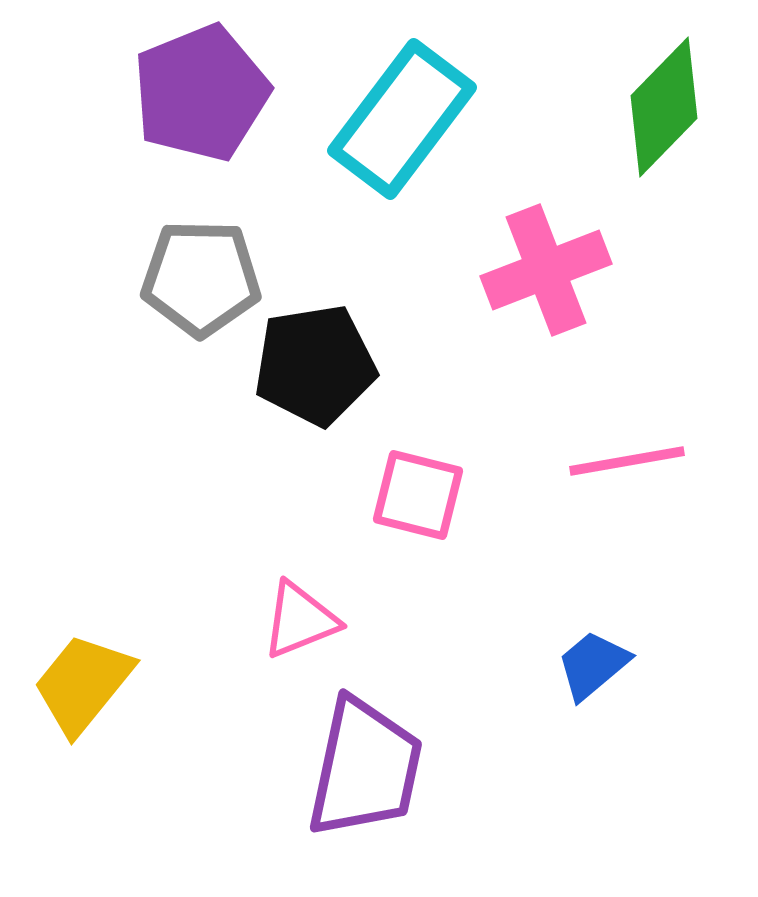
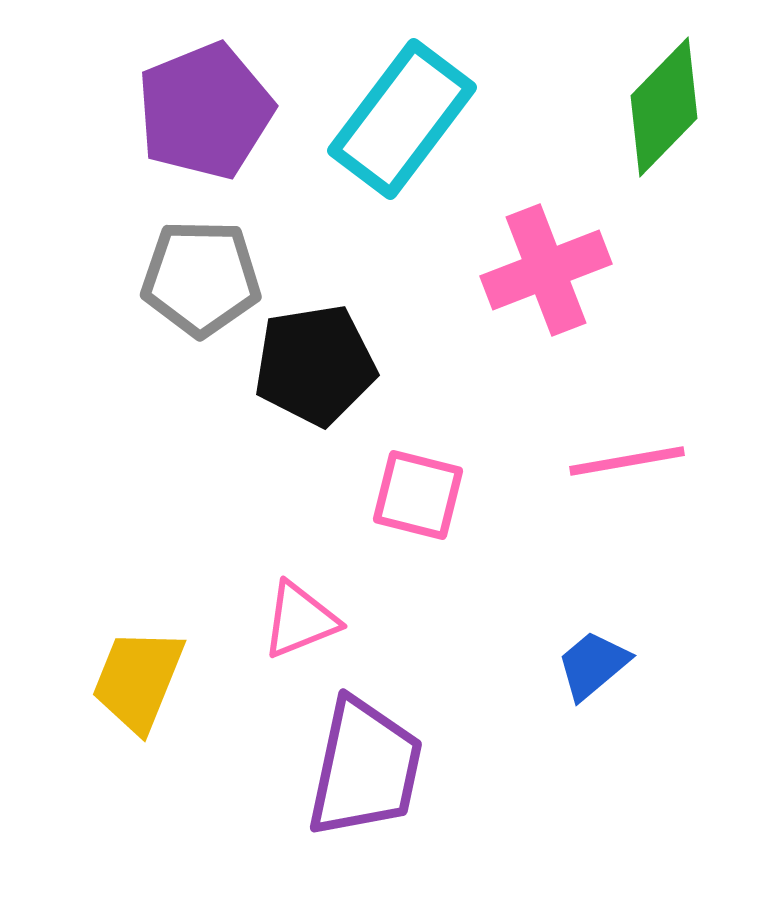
purple pentagon: moved 4 px right, 18 px down
yellow trapezoid: moved 55 px right, 4 px up; rotated 17 degrees counterclockwise
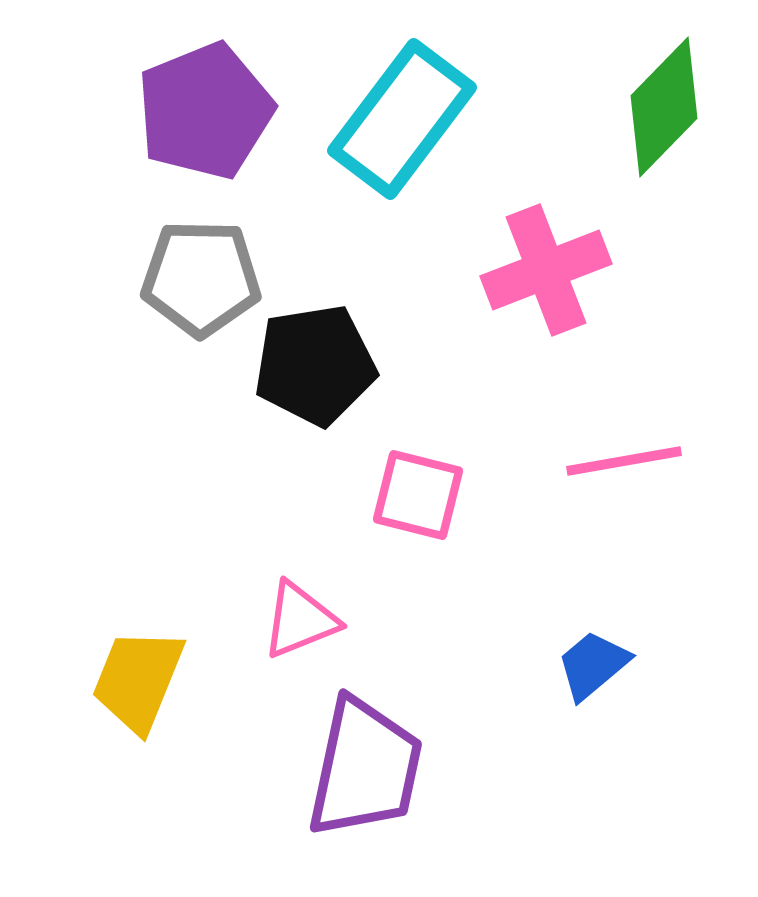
pink line: moved 3 px left
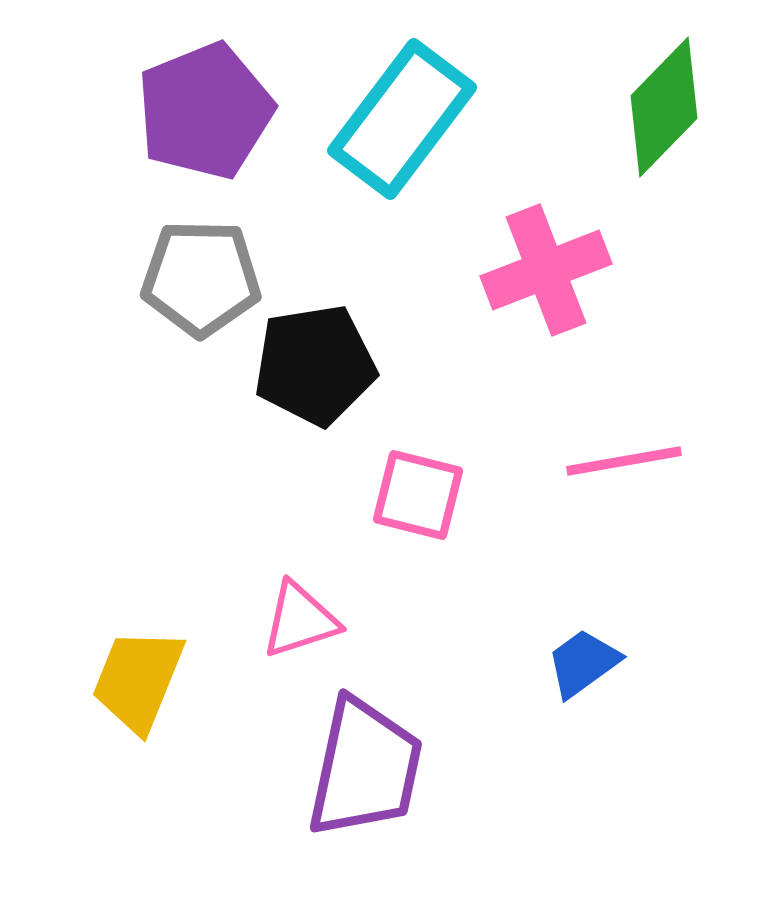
pink triangle: rotated 4 degrees clockwise
blue trapezoid: moved 10 px left, 2 px up; rotated 4 degrees clockwise
